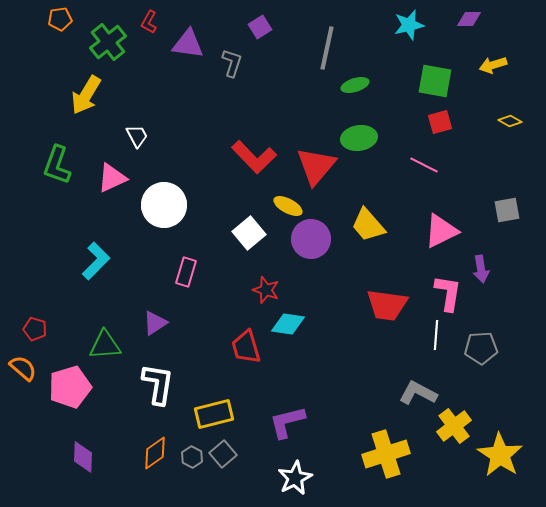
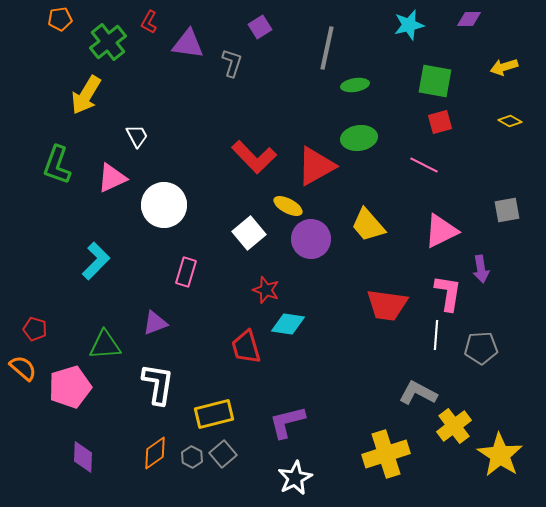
yellow arrow at (493, 65): moved 11 px right, 2 px down
green ellipse at (355, 85): rotated 8 degrees clockwise
red triangle at (316, 166): rotated 21 degrees clockwise
purple triangle at (155, 323): rotated 12 degrees clockwise
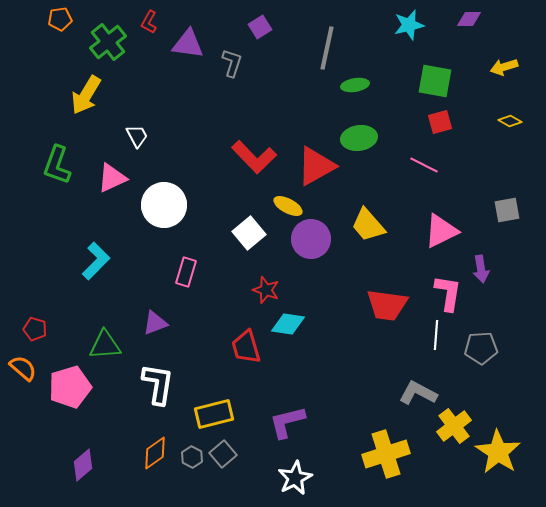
yellow star at (500, 455): moved 2 px left, 3 px up
purple diamond at (83, 457): moved 8 px down; rotated 48 degrees clockwise
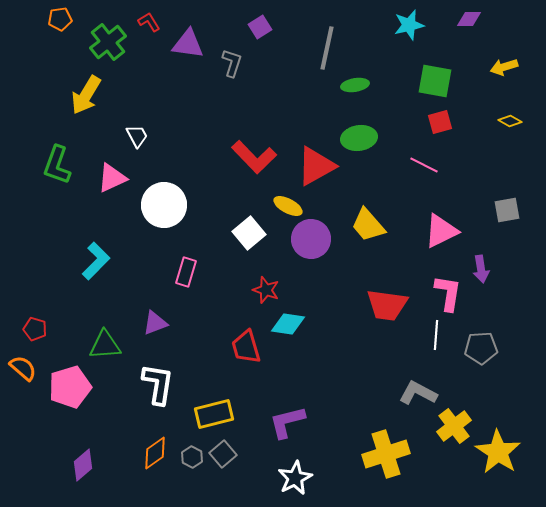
red L-shape at (149, 22): rotated 120 degrees clockwise
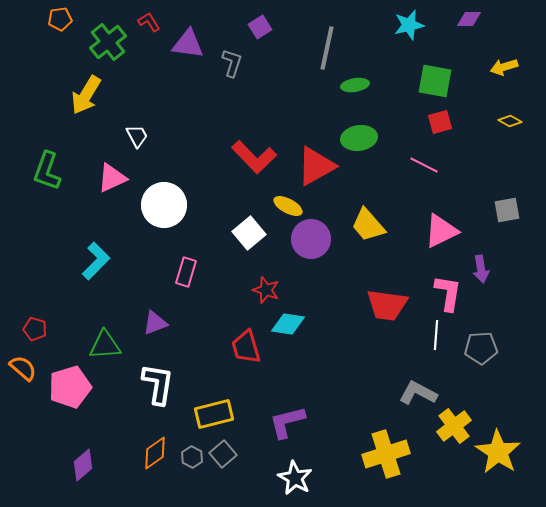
green L-shape at (57, 165): moved 10 px left, 6 px down
white star at (295, 478): rotated 16 degrees counterclockwise
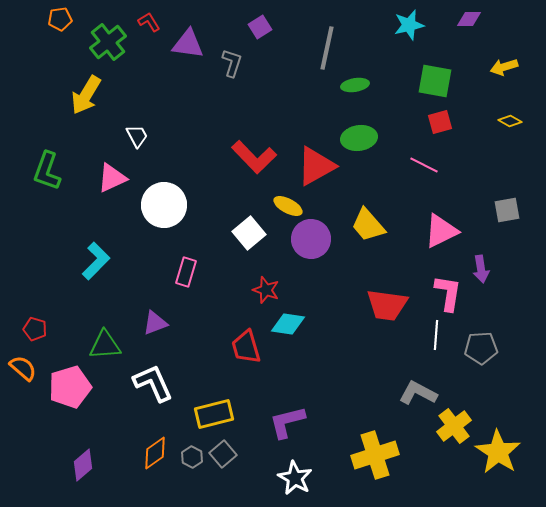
white L-shape at (158, 384): moved 5 px left, 1 px up; rotated 33 degrees counterclockwise
yellow cross at (386, 454): moved 11 px left, 1 px down
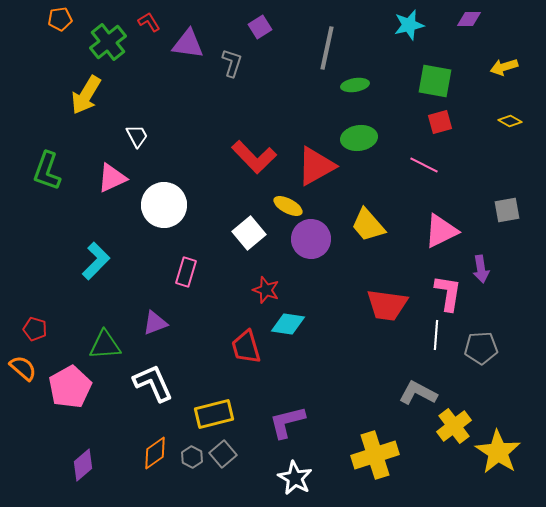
pink pentagon at (70, 387): rotated 12 degrees counterclockwise
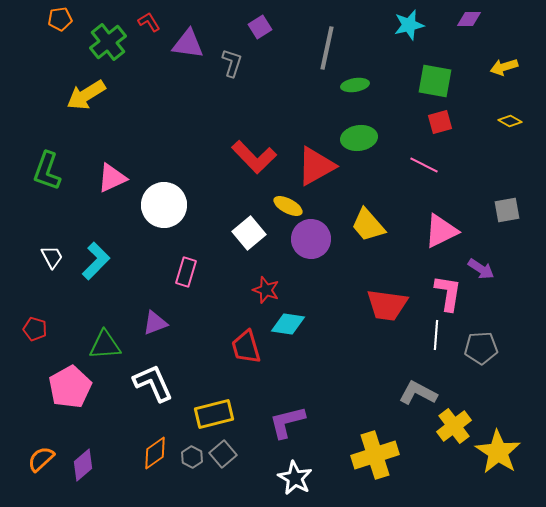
yellow arrow at (86, 95): rotated 27 degrees clockwise
white trapezoid at (137, 136): moved 85 px left, 121 px down
purple arrow at (481, 269): rotated 48 degrees counterclockwise
orange semicircle at (23, 368): moved 18 px right, 91 px down; rotated 84 degrees counterclockwise
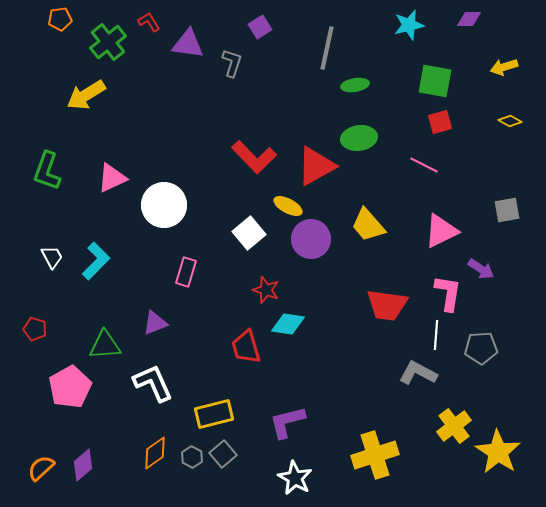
gray L-shape at (418, 393): moved 20 px up
orange semicircle at (41, 459): moved 9 px down
